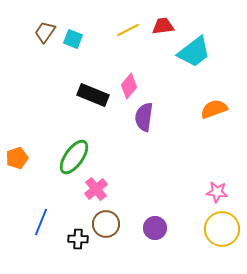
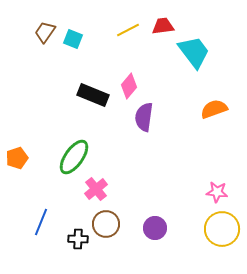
cyan trapezoid: rotated 90 degrees counterclockwise
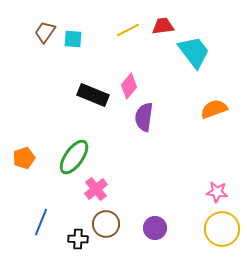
cyan square: rotated 18 degrees counterclockwise
orange pentagon: moved 7 px right
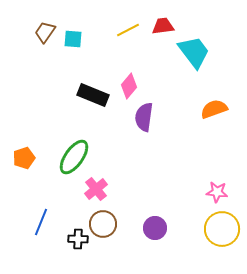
brown circle: moved 3 px left
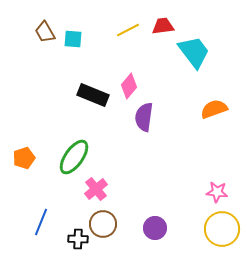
brown trapezoid: rotated 65 degrees counterclockwise
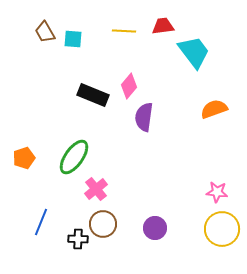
yellow line: moved 4 px left, 1 px down; rotated 30 degrees clockwise
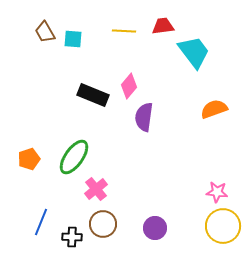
orange pentagon: moved 5 px right, 1 px down
yellow circle: moved 1 px right, 3 px up
black cross: moved 6 px left, 2 px up
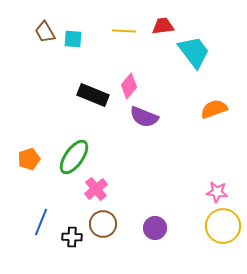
purple semicircle: rotated 76 degrees counterclockwise
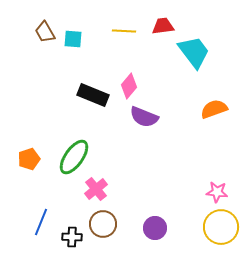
yellow circle: moved 2 px left, 1 px down
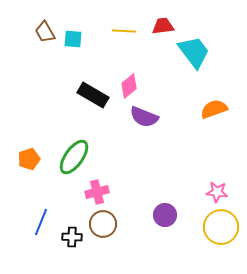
pink diamond: rotated 10 degrees clockwise
black rectangle: rotated 8 degrees clockwise
pink cross: moved 1 px right, 3 px down; rotated 25 degrees clockwise
purple circle: moved 10 px right, 13 px up
